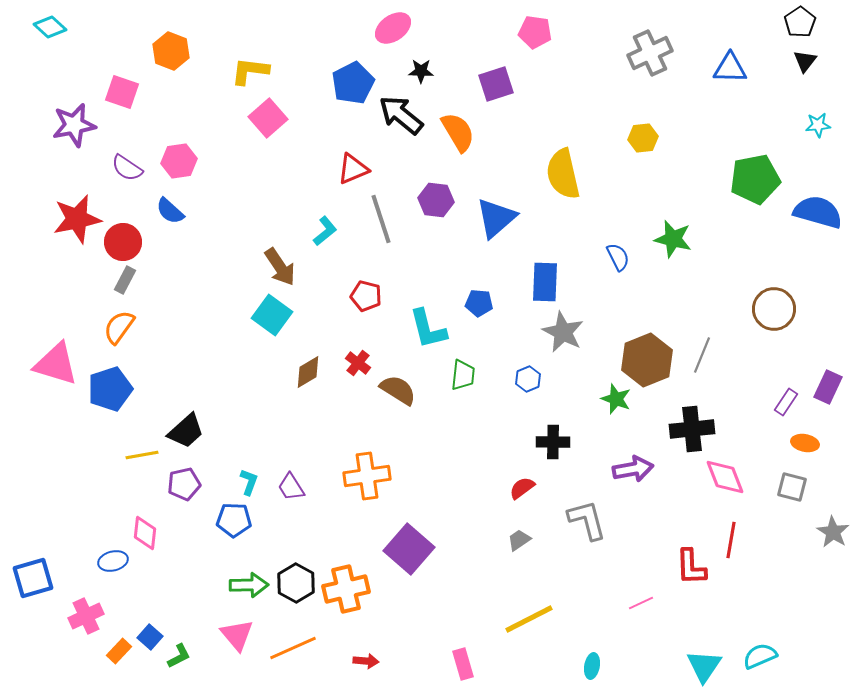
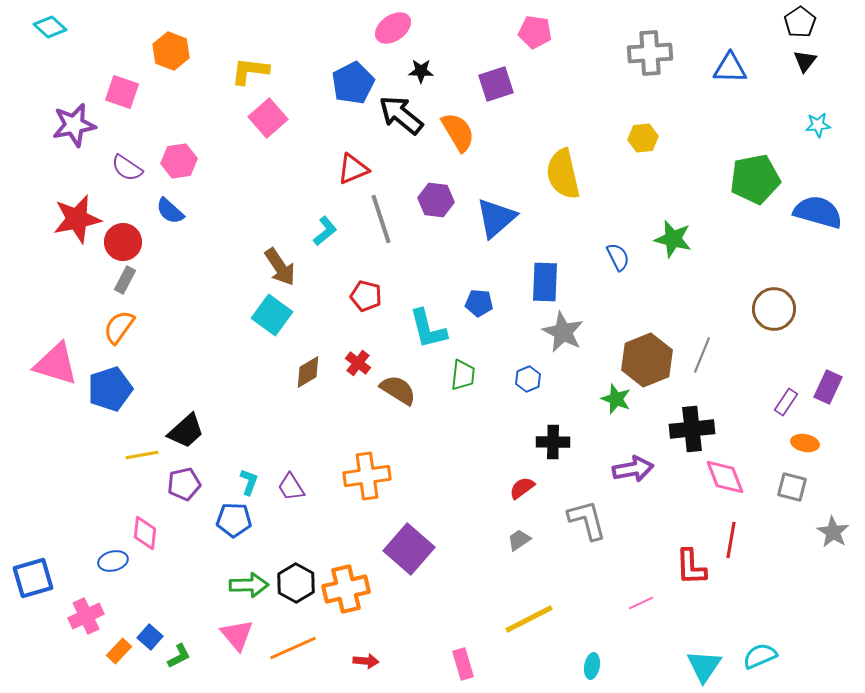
gray cross at (650, 53): rotated 21 degrees clockwise
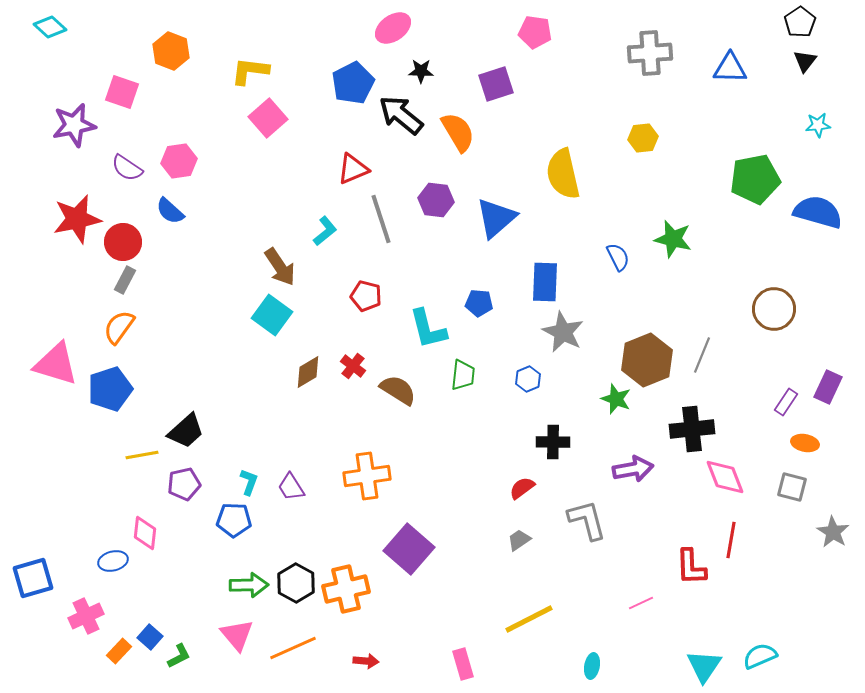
red cross at (358, 363): moved 5 px left, 3 px down
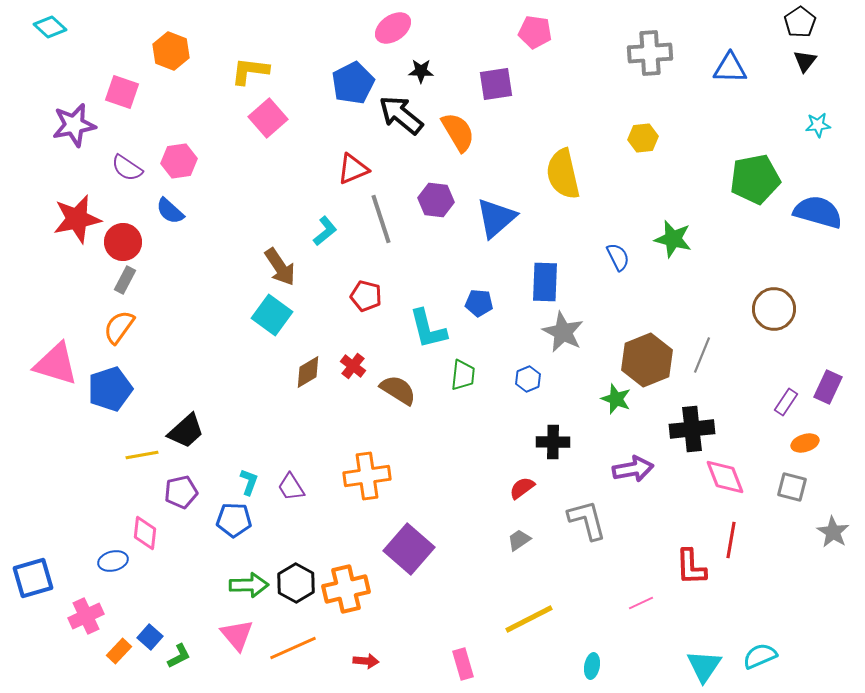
purple square at (496, 84): rotated 9 degrees clockwise
orange ellipse at (805, 443): rotated 28 degrees counterclockwise
purple pentagon at (184, 484): moved 3 px left, 8 px down
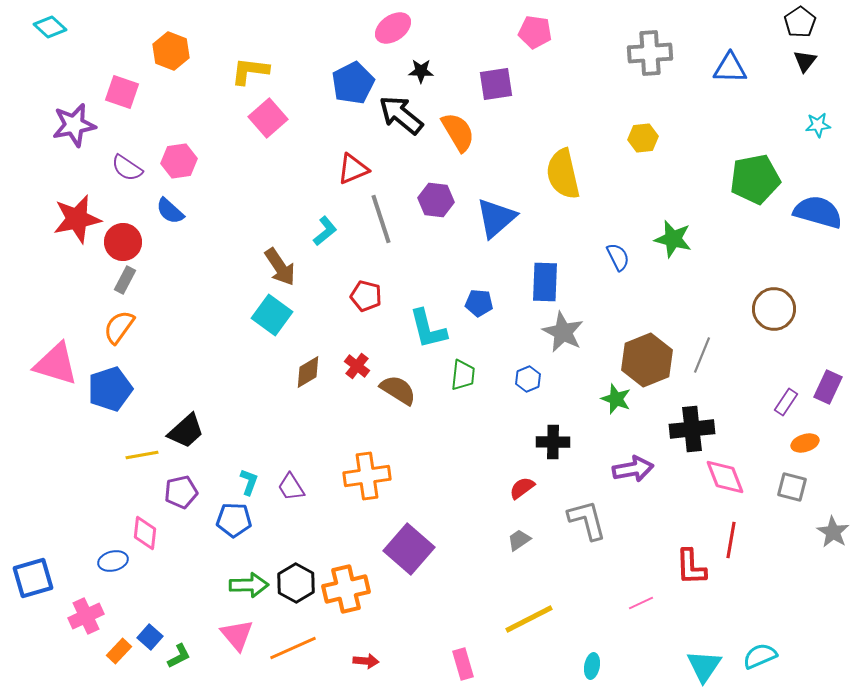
red cross at (353, 366): moved 4 px right
